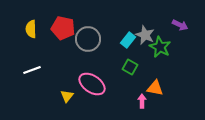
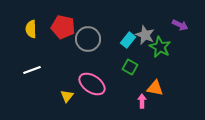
red pentagon: moved 1 px up
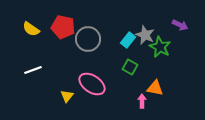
yellow semicircle: rotated 54 degrees counterclockwise
white line: moved 1 px right
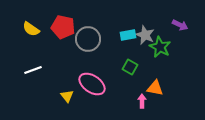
cyan rectangle: moved 5 px up; rotated 42 degrees clockwise
yellow triangle: rotated 16 degrees counterclockwise
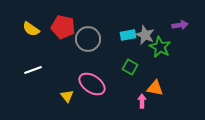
purple arrow: rotated 35 degrees counterclockwise
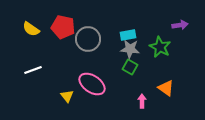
gray star: moved 15 px left, 14 px down; rotated 18 degrees counterclockwise
orange triangle: moved 11 px right; rotated 24 degrees clockwise
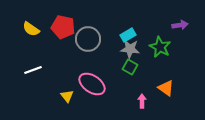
cyan rectangle: rotated 21 degrees counterclockwise
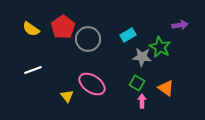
red pentagon: rotated 25 degrees clockwise
gray star: moved 12 px right, 8 px down
green square: moved 7 px right, 16 px down
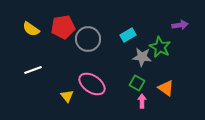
red pentagon: rotated 25 degrees clockwise
